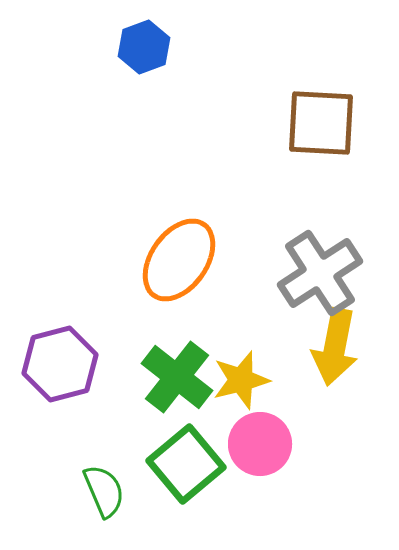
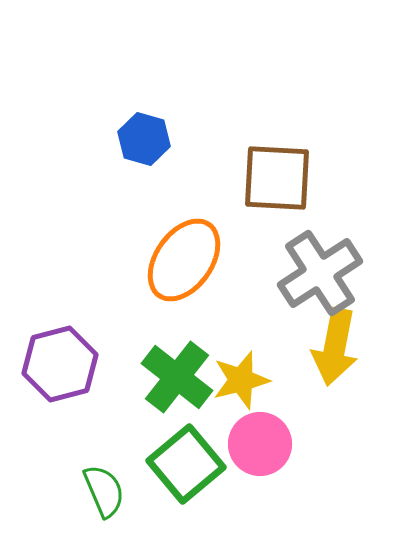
blue hexagon: moved 92 px down; rotated 24 degrees counterclockwise
brown square: moved 44 px left, 55 px down
orange ellipse: moved 5 px right
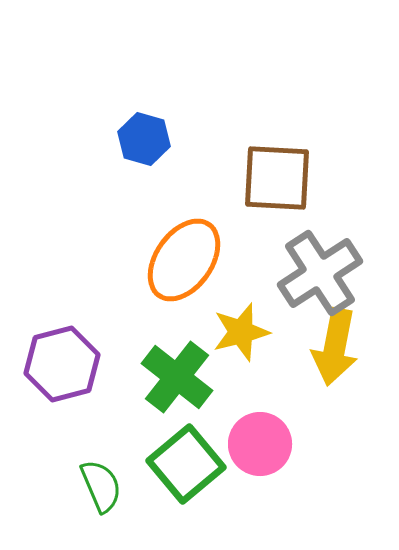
purple hexagon: moved 2 px right
yellow star: moved 48 px up
green semicircle: moved 3 px left, 5 px up
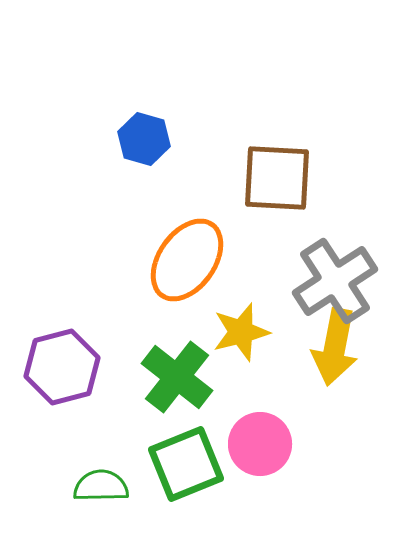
orange ellipse: moved 3 px right
gray cross: moved 15 px right, 8 px down
purple hexagon: moved 3 px down
green square: rotated 18 degrees clockwise
green semicircle: rotated 68 degrees counterclockwise
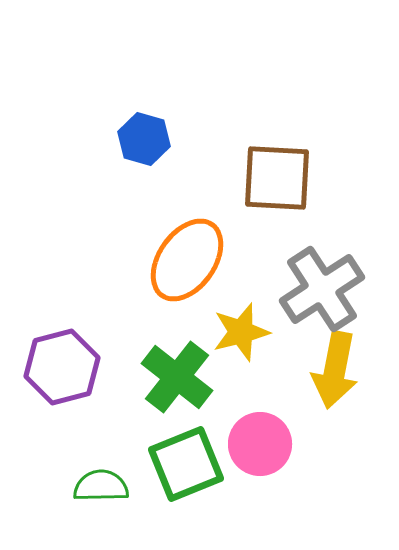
gray cross: moved 13 px left, 8 px down
yellow arrow: moved 23 px down
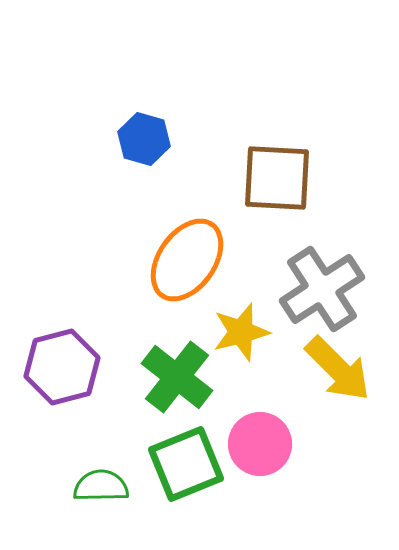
yellow arrow: moved 3 px right, 1 px up; rotated 56 degrees counterclockwise
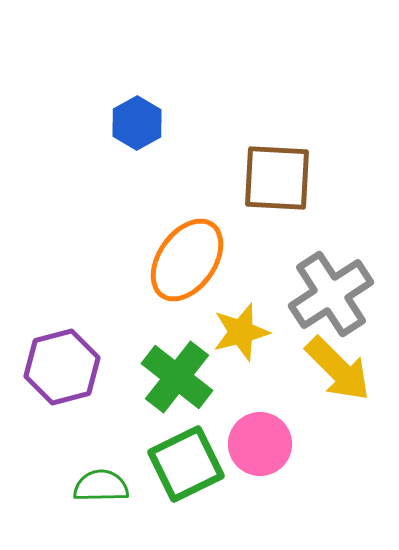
blue hexagon: moved 7 px left, 16 px up; rotated 15 degrees clockwise
gray cross: moved 9 px right, 5 px down
green square: rotated 4 degrees counterclockwise
